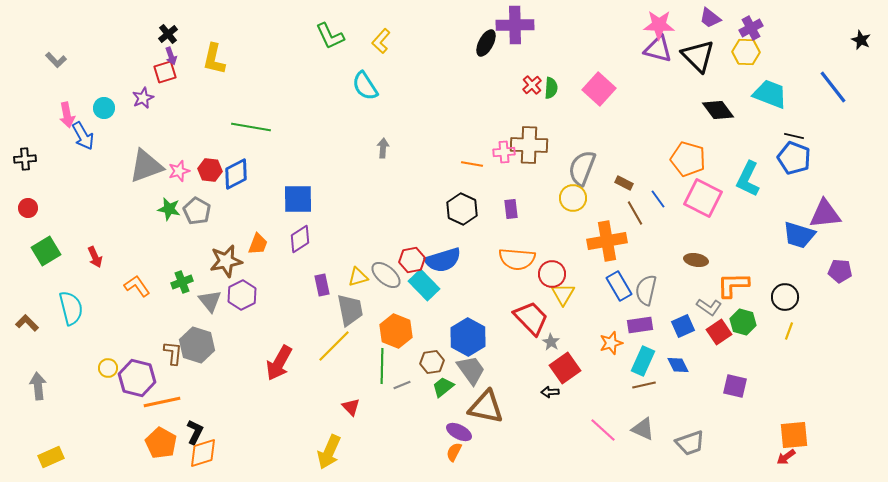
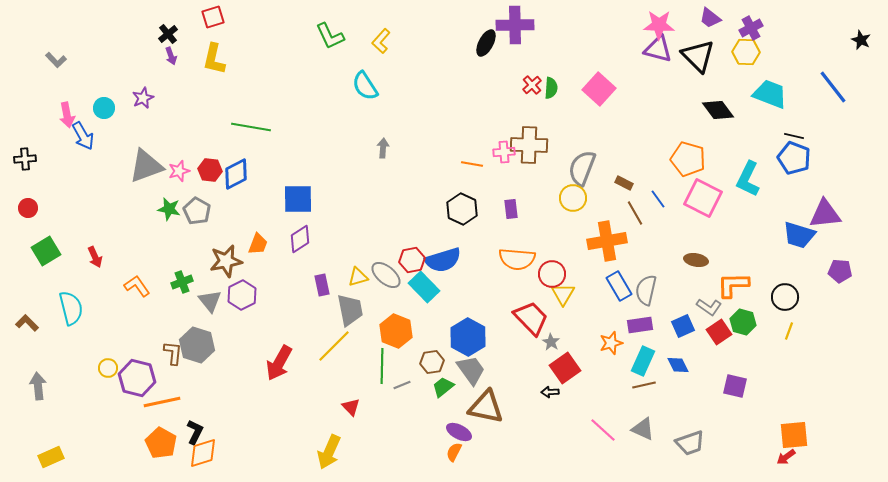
red square at (165, 72): moved 48 px right, 55 px up
cyan rectangle at (424, 285): moved 2 px down
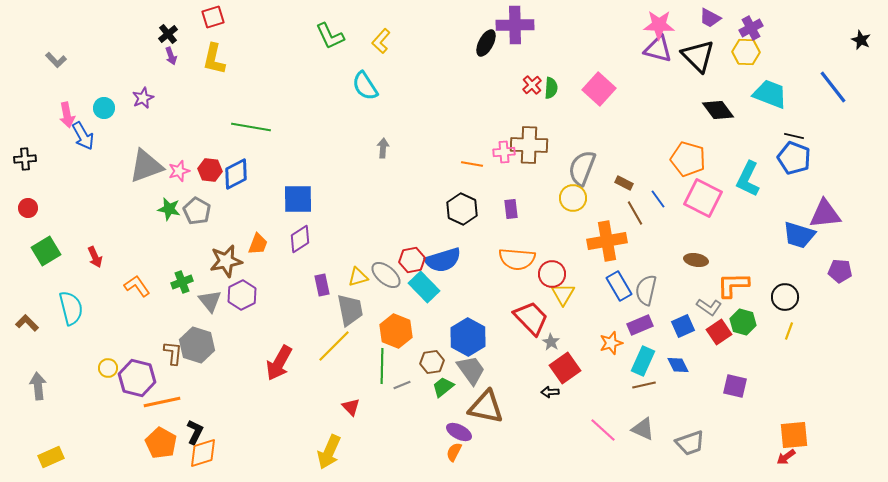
purple trapezoid at (710, 18): rotated 10 degrees counterclockwise
purple rectangle at (640, 325): rotated 15 degrees counterclockwise
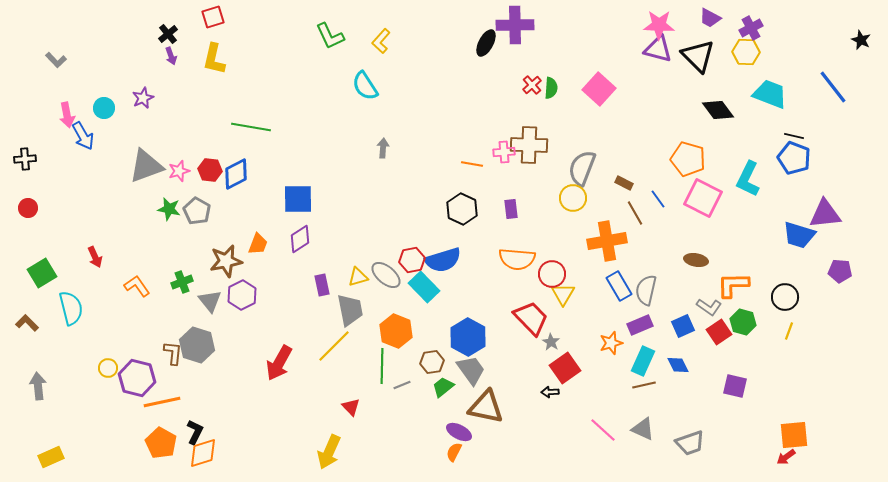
green square at (46, 251): moved 4 px left, 22 px down
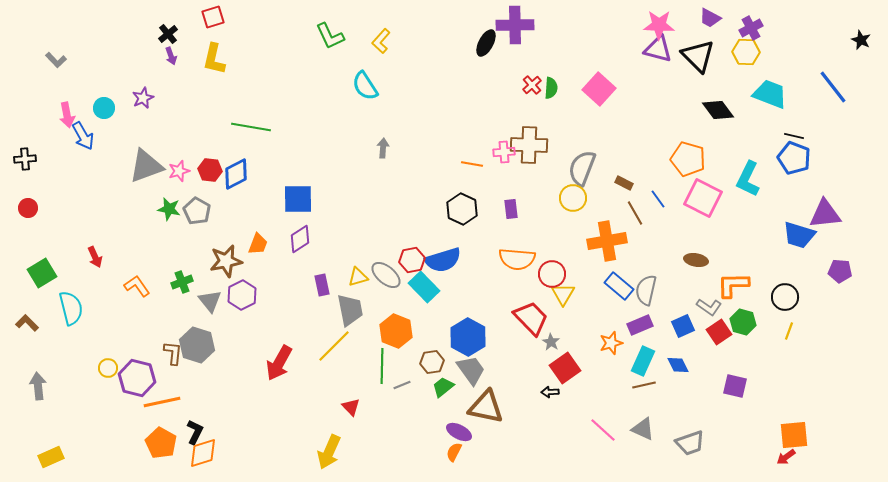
blue rectangle at (619, 286): rotated 20 degrees counterclockwise
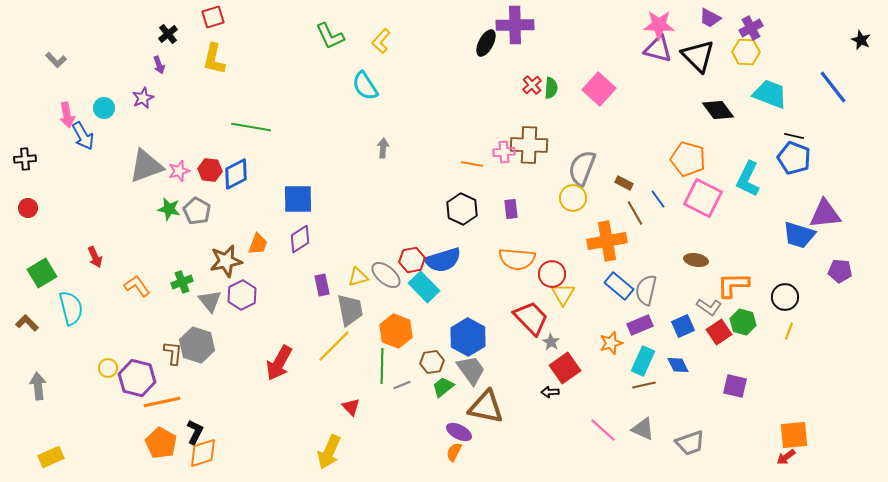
purple arrow at (171, 56): moved 12 px left, 9 px down
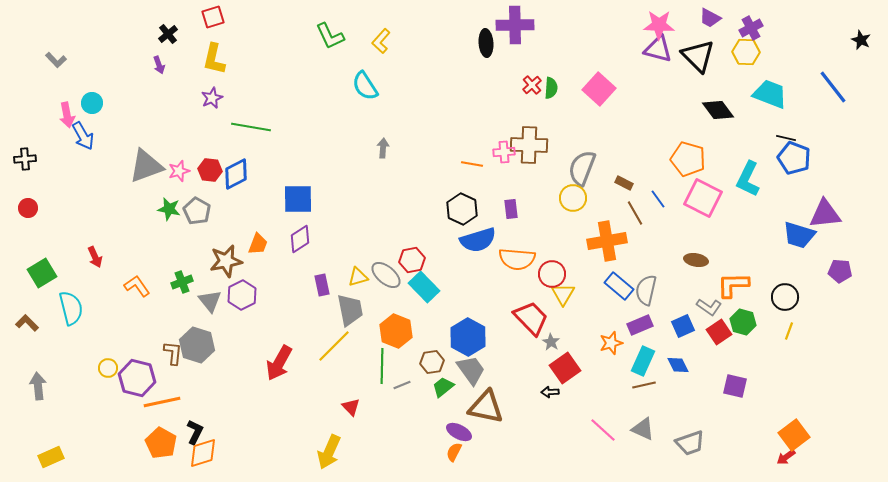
black ellipse at (486, 43): rotated 32 degrees counterclockwise
purple star at (143, 98): moved 69 px right
cyan circle at (104, 108): moved 12 px left, 5 px up
black line at (794, 136): moved 8 px left, 2 px down
blue semicircle at (443, 260): moved 35 px right, 20 px up
orange square at (794, 435): rotated 32 degrees counterclockwise
